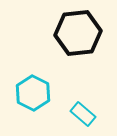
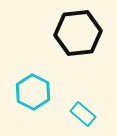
cyan hexagon: moved 1 px up
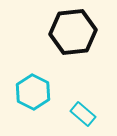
black hexagon: moved 5 px left, 1 px up
